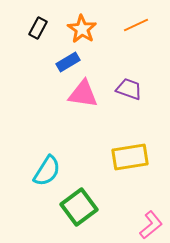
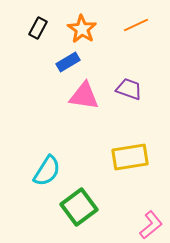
pink triangle: moved 1 px right, 2 px down
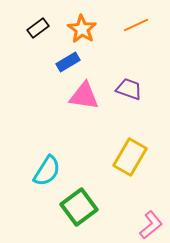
black rectangle: rotated 25 degrees clockwise
yellow rectangle: rotated 51 degrees counterclockwise
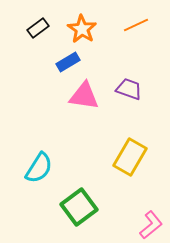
cyan semicircle: moved 8 px left, 3 px up
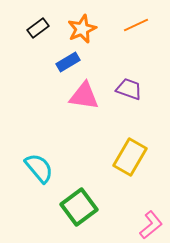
orange star: rotated 16 degrees clockwise
cyan semicircle: rotated 72 degrees counterclockwise
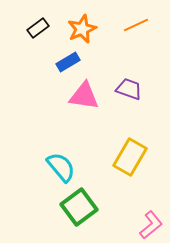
cyan semicircle: moved 22 px right, 1 px up
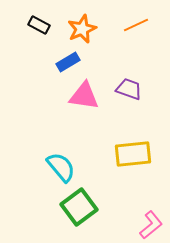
black rectangle: moved 1 px right, 3 px up; rotated 65 degrees clockwise
yellow rectangle: moved 3 px right, 3 px up; rotated 54 degrees clockwise
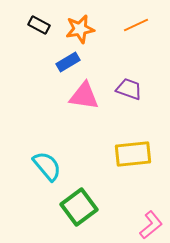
orange star: moved 2 px left; rotated 12 degrees clockwise
cyan semicircle: moved 14 px left, 1 px up
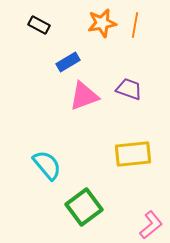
orange line: moved 1 px left; rotated 55 degrees counterclockwise
orange star: moved 22 px right, 6 px up
pink triangle: rotated 28 degrees counterclockwise
cyan semicircle: moved 1 px up
green square: moved 5 px right
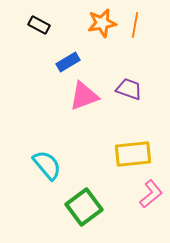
pink L-shape: moved 31 px up
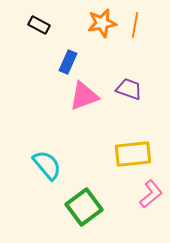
blue rectangle: rotated 35 degrees counterclockwise
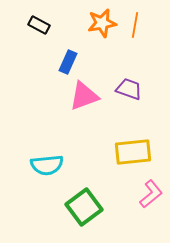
yellow rectangle: moved 2 px up
cyan semicircle: rotated 124 degrees clockwise
